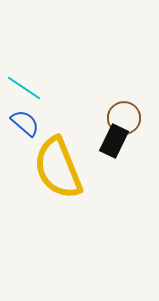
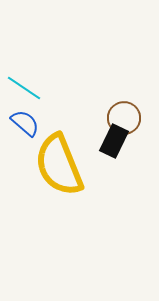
yellow semicircle: moved 1 px right, 3 px up
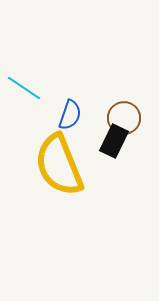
blue semicircle: moved 45 px right, 8 px up; rotated 68 degrees clockwise
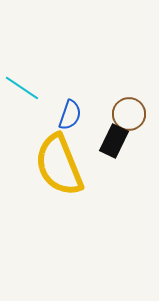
cyan line: moved 2 px left
brown circle: moved 5 px right, 4 px up
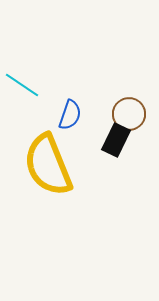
cyan line: moved 3 px up
black rectangle: moved 2 px right, 1 px up
yellow semicircle: moved 11 px left
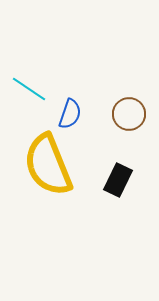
cyan line: moved 7 px right, 4 px down
blue semicircle: moved 1 px up
black rectangle: moved 2 px right, 40 px down
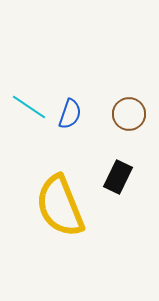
cyan line: moved 18 px down
yellow semicircle: moved 12 px right, 41 px down
black rectangle: moved 3 px up
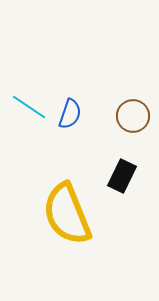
brown circle: moved 4 px right, 2 px down
black rectangle: moved 4 px right, 1 px up
yellow semicircle: moved 7 px right, 8 px down
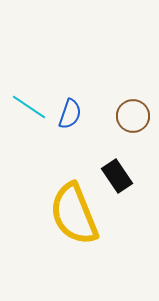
black rectangle: moved 5 px left; rotated 60 degrees counterclockwise
yellow semicircle: moved 7 px right
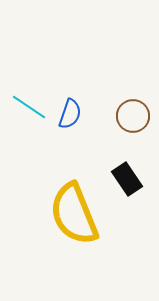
black rectangle: moved 10 px right, 3 px down
